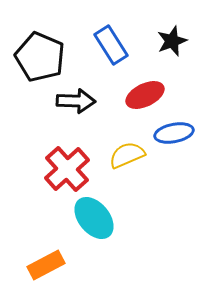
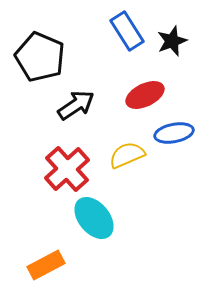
blue rectangle: moved 16 px right, 14 px up
black arrow: moved 4 px down; rotated 36 degrees counterclockwise
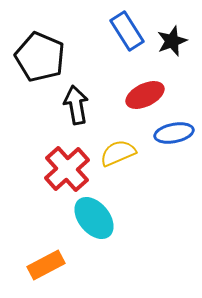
black arrow: rotated 66 degrees counterclockwise
yellow semicircle: moved 9 px left, 2 px up
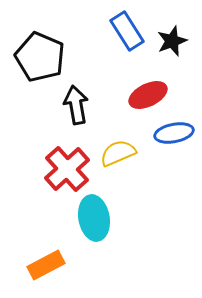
red ellipse: moved 3 px right
cyan ellipse: rotated 30 degrees clockwise
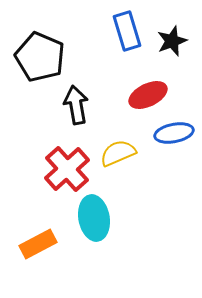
blue rectangle: rotated 15 degrees clockwise
orange rectangle: moved 8 px left, 21 px up
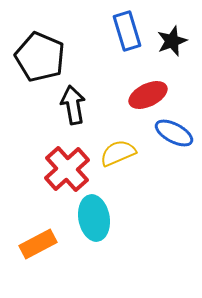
black arrow: moved 3 px left
blue ellipse: rotated 39 degrees clockwise
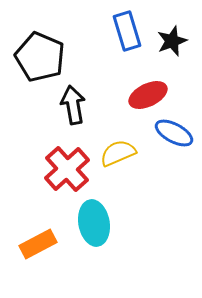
cyan ellipse: moved 5 px down
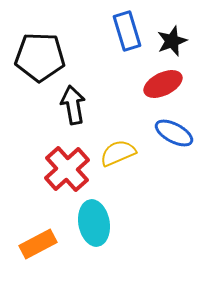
black pentagon: rotated 21 degrees counterclockwise
red ellipse: moved 15 px right, 11 px up
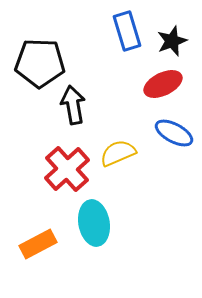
black pentagon: moved 6 px down
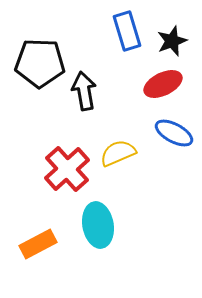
black arrow: moved 11 px right, 14 px up
cyan ellipse: moved 4 px right, 2 px down
